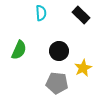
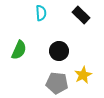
yellow star: moved 7 px down
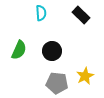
black circle: moved 7 px left
yellow star: moved 2 px right, 1 px down
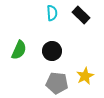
cyan semicircle: moved 11 px right
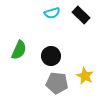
cyan semicircle: rotated 77 degrees clockwise
black circle: moved 1 px left, 5 px down
yellow star: rotated 18 degrees counterclockwise
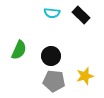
cyan semicircle: rotated 21 degrees clockwise
yellow star: rotated 30 degrees clockwise
gray pentagon: moved 3 px left, 2 px up
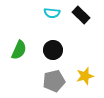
black circle: moved 2 px right, 6 px up
gray pentagon: rotated 20 degrees counterclockwise
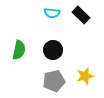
green semicircle: rotated 12 degrees counterclockwise
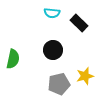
black rectangle: moved 2 px left, 8 px down
green semicircle: moved 6 px left, 9 px down
gray pentagon: moved 5 px right, 3 px down
